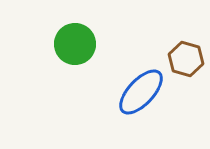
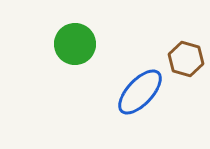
blue ellipse: moved 1 px left
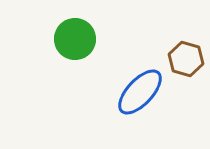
green circle: moved 5 px up
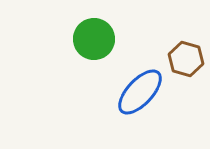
green circle: moved 19 px right
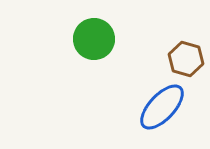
blue ellipse: moved 22 px right, 15 px down
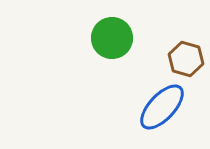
green circle: moved 18 px right, 1 px up
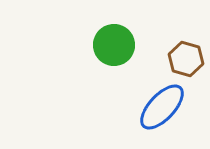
green circle: moved 2 px right, 7 px down
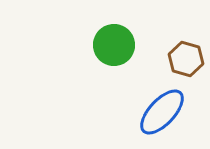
blue ellipse: moved 5 px down
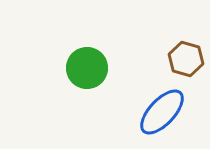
green circle: moved 27 px left, 23 px down
